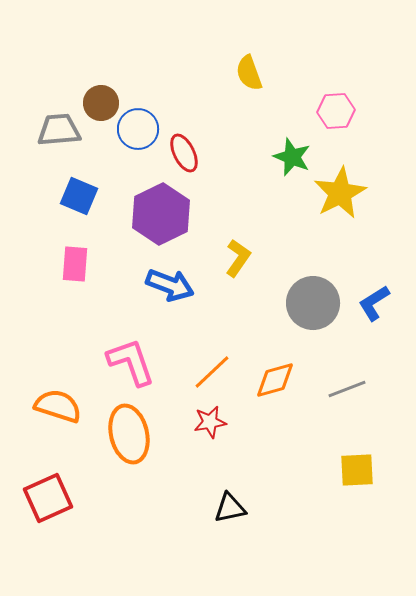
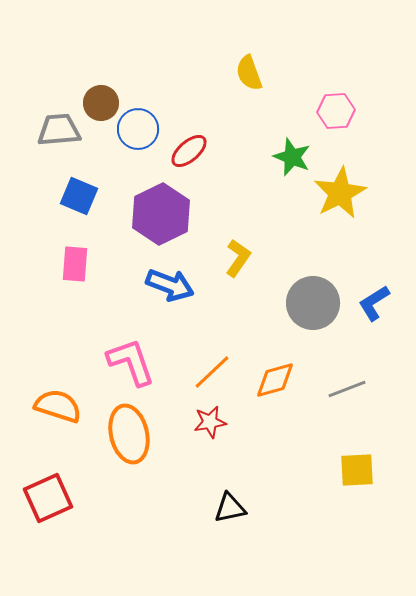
red ellipse: moved 5 px right, 2 px up; rotated 75 degrees clockwise
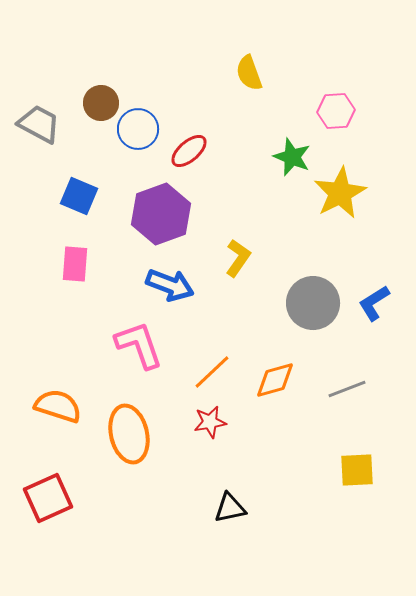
gray trapezoid: moved 20 px left, 6 px up; rotated 33 degrees clockwise
purple hexagon: rotated 6 degrees clockwise
pink L-shape: moved 8 px right, 17 px up
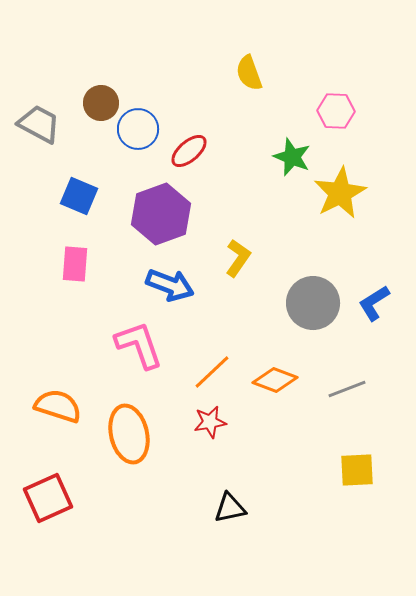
pink hexagon: rotated 6 degrees clockwise
orange diamond: rotated 36 degrees clockwise
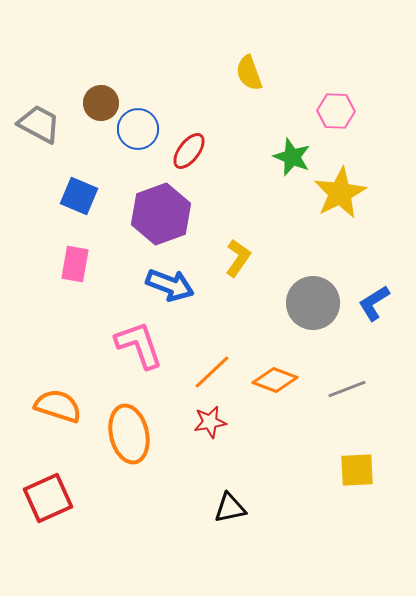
red ellipse: rotated 12 degrees counterclockwise
pink rectangle: rotated 6 degrees clockwise
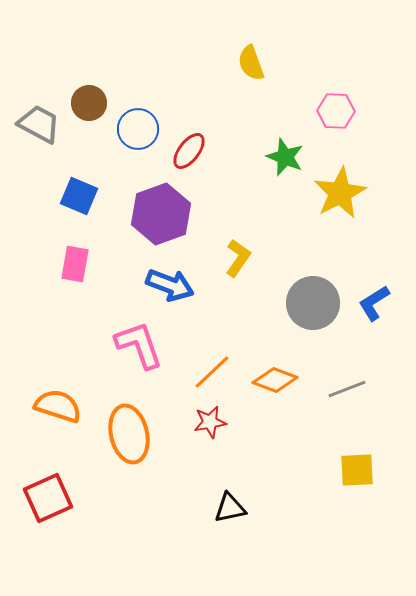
yellow semicircle: moved 2 px right, 10 px up
brown circle: moved 12 px left
green star: moved 7 px left
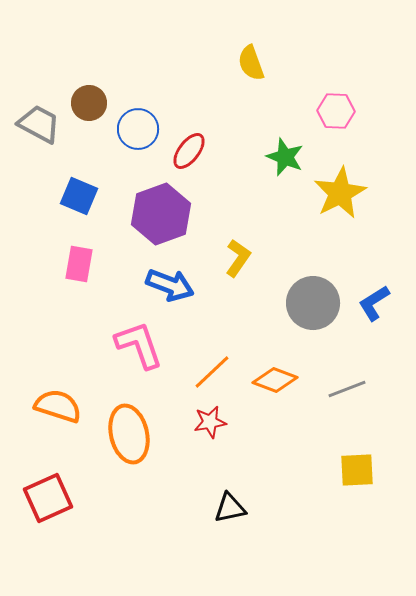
pink rectangle: moved 4 px right
